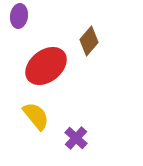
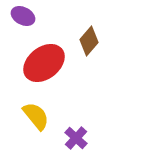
purple ellipse: moved 4 px right; rotated 70 degrees counterclockwise
red ellipse: moved 2 px left, 3 px up
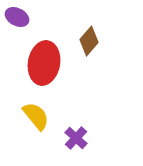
purple ellipse: moved 6 px left, 1 px down
red ellipse: rotated 42 degrees counterclockwise
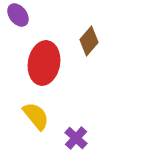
purple ellipse: moved 1 px right, 2 px up; rotated 25 degrees clockwise
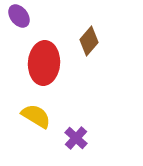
purple ellipse: moved 1 px right, 1 px down
red ellipse: rotated 6 degrees counterclockwise
yellow semicircle: rotated 20 degrees counterclockwise
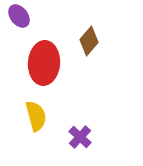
yellow semicircle: rotated 44 degrees clockwise
purple cross: moved 4 px right, 1 px up
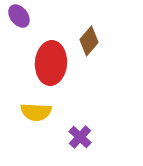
red ellipse: moved 7 px right
yellow semicircle: moved 4 px up; rotated 108 degrees clockwise
